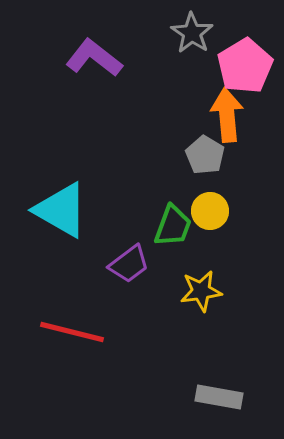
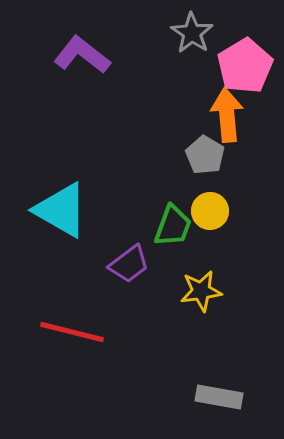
purple L-shape: moved 12 px left, 3 px up
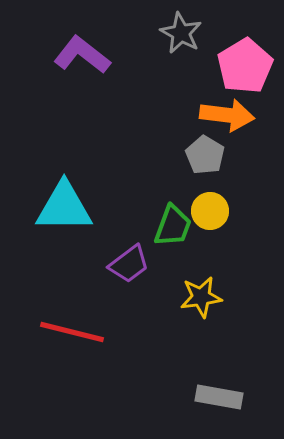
gray star: moved 11 px left; rotated 6 degrees counterclockwise
orange arrow: rotated 102 degrees clockwise
cyan triangle: moved 3 px right, 3 px up; rotated 30 degrees counterclockwise
yellow star: moved 6 px down
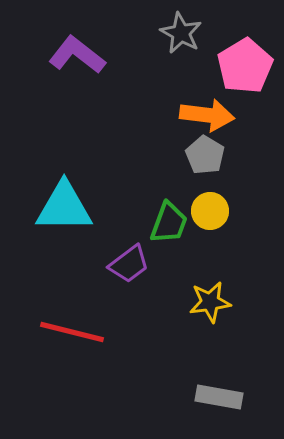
purple L-shape: moved 5 px left
orange arrow: moved 20 px left
green trapezoid: moved 4 px left, 3 px up
yellow star: moved 9 px right, 5 px down
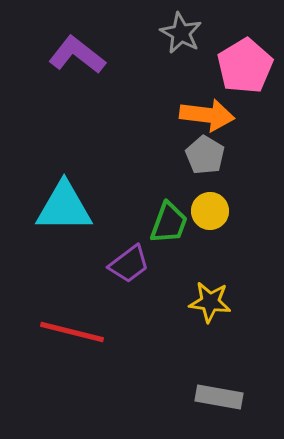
yellow star: rotated 15 degrees clockwise
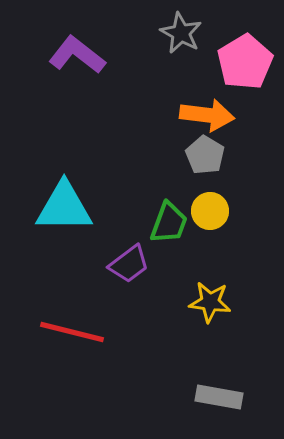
pink pentagon: moved 4 px up
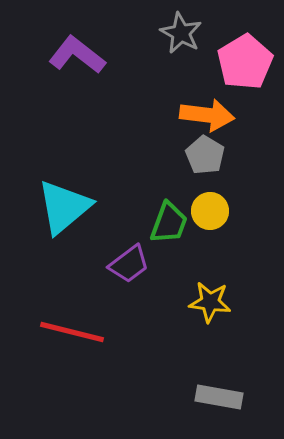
cyan triangle: rotated 40 degrees counterclockwise
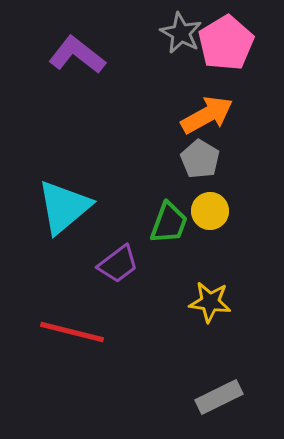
pink pentagon: moved 19 px left, 19 px up
orange arrow: rotated 36 degrees counterclockwise
gray pentagon: moved 5 px left, 4 px down
purple trapezoid: moved 11 px left
gray rectangle: rotated 36 degrees counterclockwise
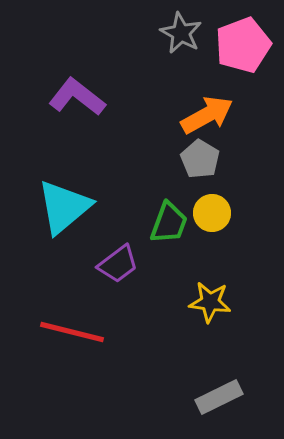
pink pentagon: moved 17 px right, 2 px down; rotated 10 degrees clockwise
purple L-shape: moved 42 px down
yellow circle: moved 2 px right, 2 px down
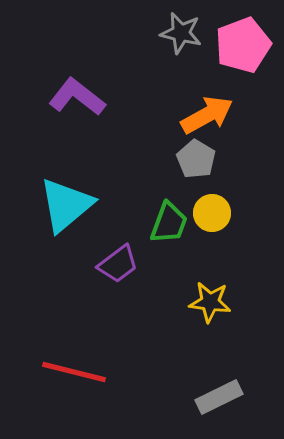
gray star: rotated 15 degrees counterclockwise
gray pentagon: moved 4 px left
cyan triangle: moved 2 px right, 2 px up
red line: moved 2 px right, 40 px down
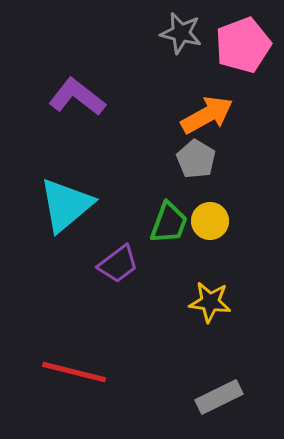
yellow circle: moved 2 px left, 8 px down
